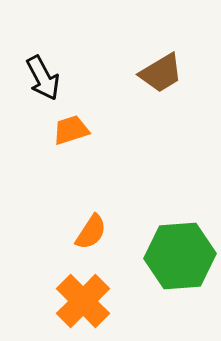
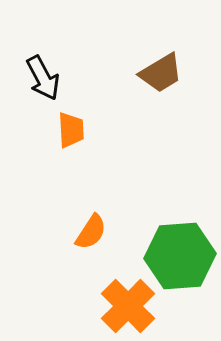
orange trapezoid: rotated 105 degrees clockwise
orange cross: moved 45 px right, 5 px down
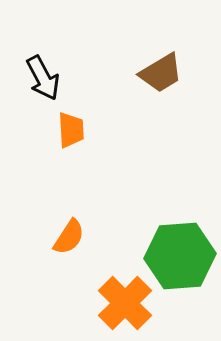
orange semicircle: moved 22 px left, 5 px down
orange cross: moved 3 px left, 3 px up
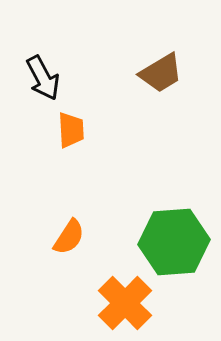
green hexagon: moved 6 px left, 14 px up
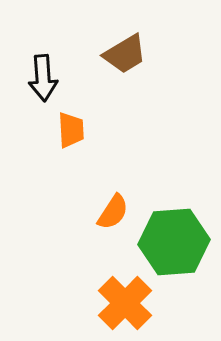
brown trapezoid: moved 36 px left, 19 px up
black arrow: rotated 24 degrees clockwise
orange semicircle: moved 44 px right, 25 px up
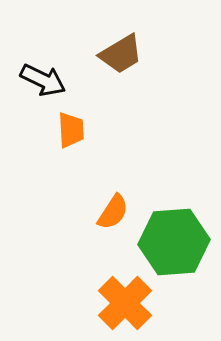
brown trapezoid: moved 4 px left
black arrow: moved 2 px down; rotated 60 degrees counterclockwise
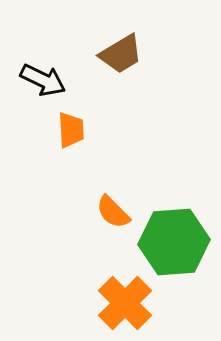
orange semicircle: rotated 102 degrees clockwise
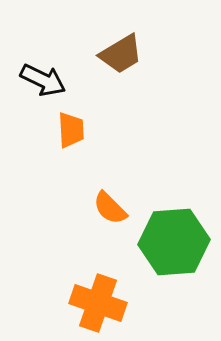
orange semicircle: moved 3 px left, 4 px up
orange cross: moved 27 px left; rotated 26 degrees counterclockwise
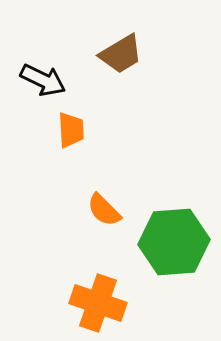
orange semicircle: moved 6 px left, 2 px down
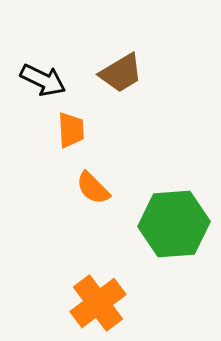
brown trapezoid: moved 19 px down
orange semicircle: moved 11 px left, 22 px up
green hexagon: moved 18 px up
orange cross: rotated 34 degrees clockwise
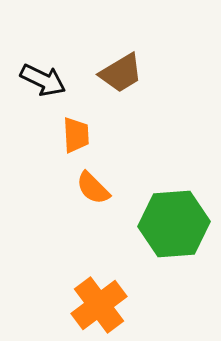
orange trapezoid: moved 5 px right, 5 px down
orange cross: moved 1 px right, 2 px down
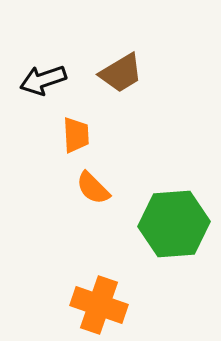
black arrow: rotated 135 degrees clockwise
orange cross: rotated 34 degrees counterclockwise
